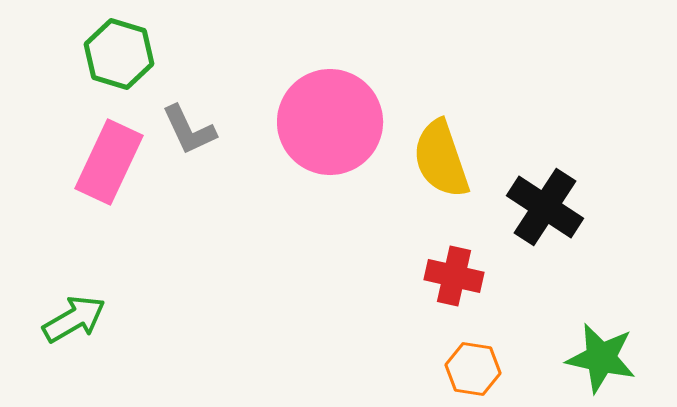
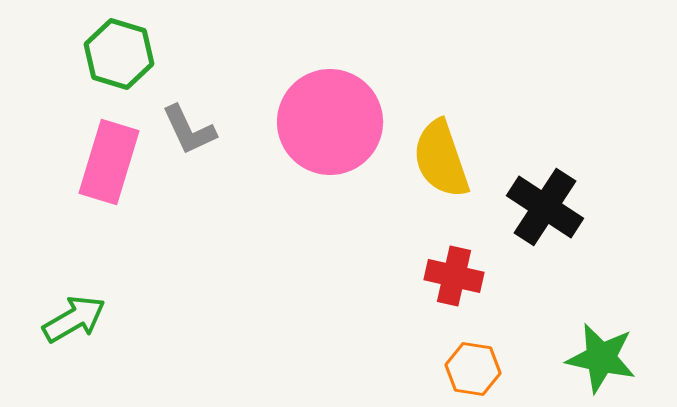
pink rectangle: rotated 8 degrees counterclockwise
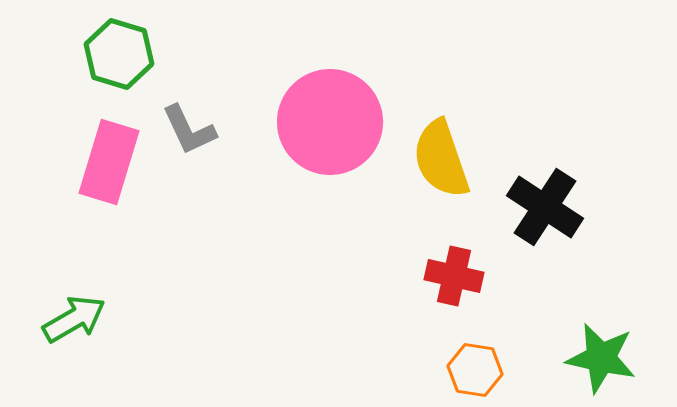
orange hexagon: moved 2 px right, 1 px down
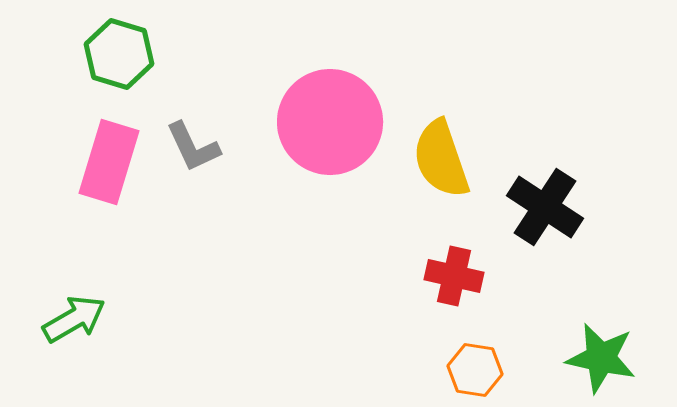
gray L-shape: moved 4 px right, 17 px down
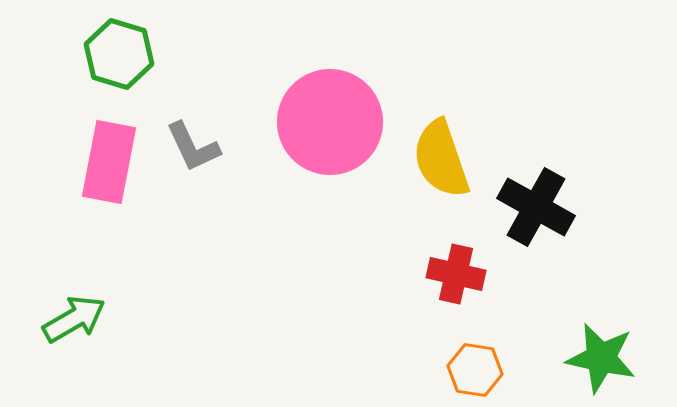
pink rectangle: rotated 6 degrees counterclockwise
black cross: moved 9 px left; rotated 4 degrees counterclockwise
red cross: moved 2 px right, 2 px up
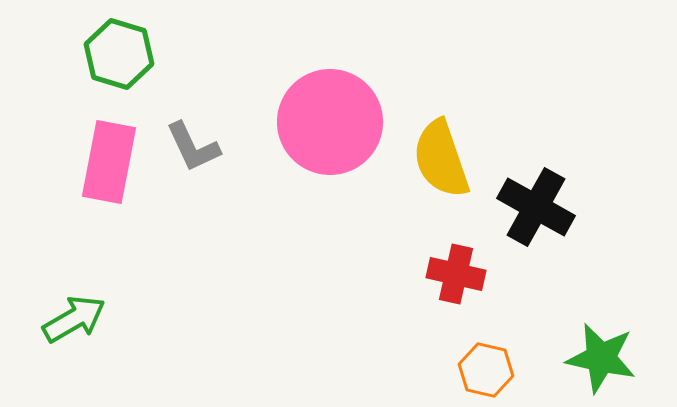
orange hexagon: moved 11 px right; rotated 4 degrees clockwise
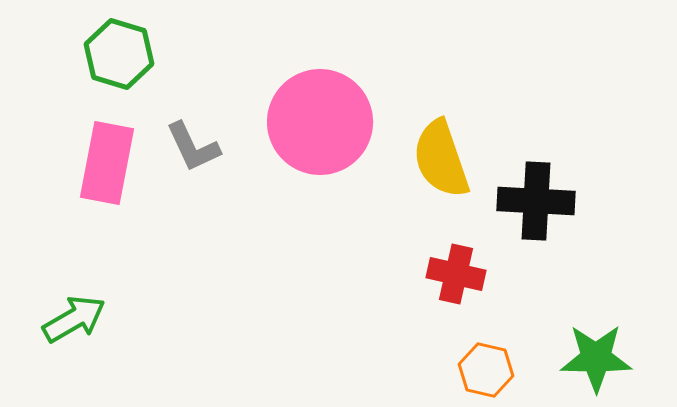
pink circle: moved 10 px left
pink rectangle: moved 2 px left, 1 px down
black cross: moved 6 px up; rotated 26 degrees counterclockwise
green star: moved 5 px left; rotated 12 degrees counterclockwise
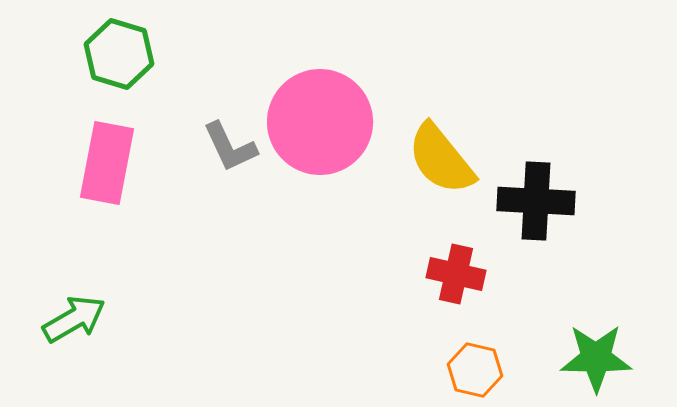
gray L-shape: moved 37 px right
yellow semicircle: rotated 20 degrees counterclockwise
orange hexagon: moved 11 px left
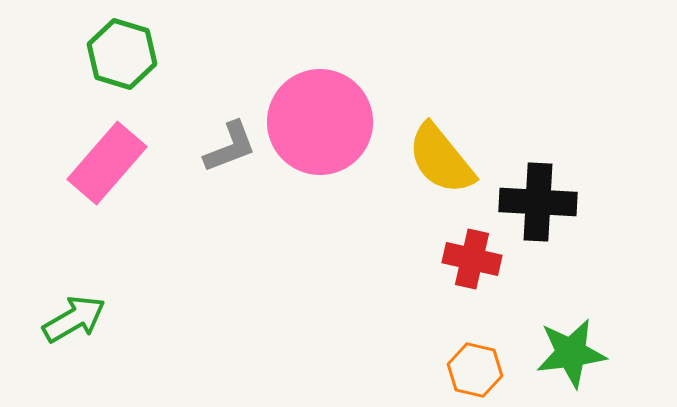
green hexagon: moved 3 px right
gray L-shape: rotated 86 degrees counterclockwise
pink rectangle: rotated 30 degrees clockwise
black cross: moved 2 px right, 1 px down
red cross: moved 16 px right, 15 px up
green star: moved 25 px left, 5 px up; rotated 8 degrees counterclockwise
